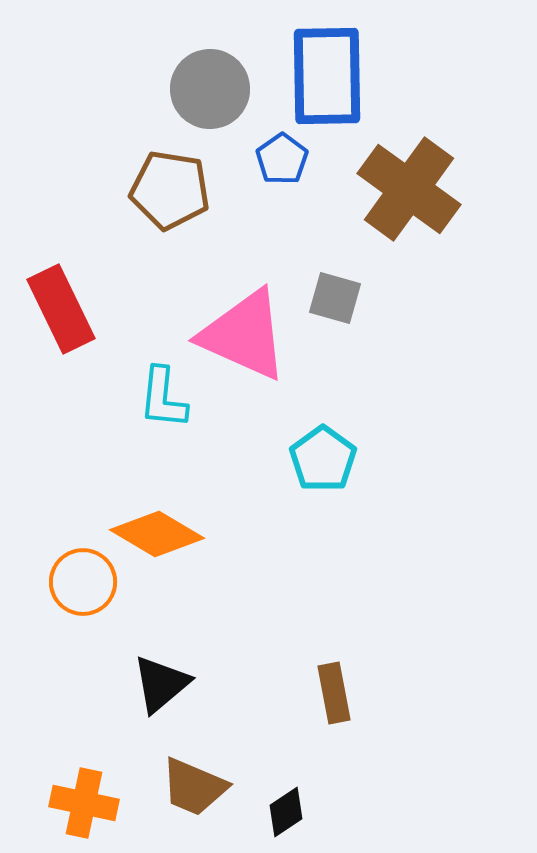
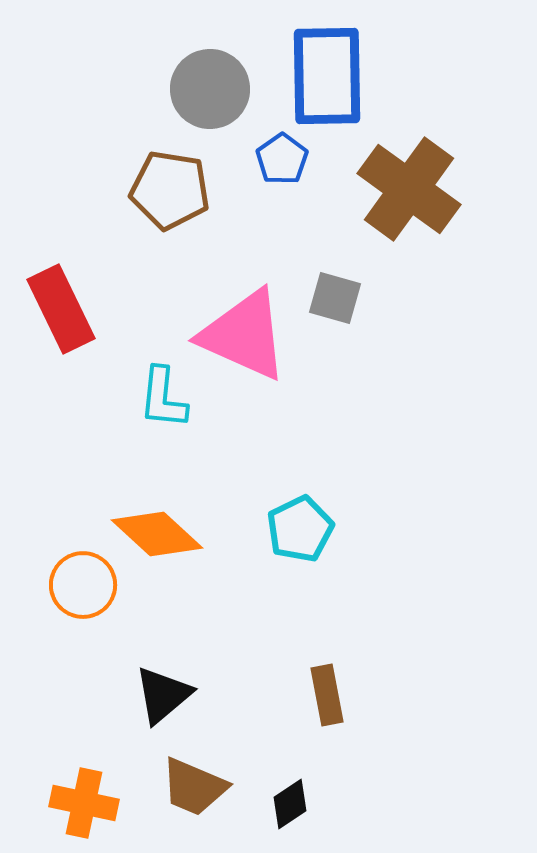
cyan pentagon: moved 23 px left, 70 px down; rotated 10 degrees clockwise
orange diamond: rotated 12 degrees clockwise
orange circle: moved 3 px down
black triangle: moved 2 px right, 11 px down
brown rectangle: moved 7 px left, 2 px down
black diamond: moved 4 px right, 8 px up
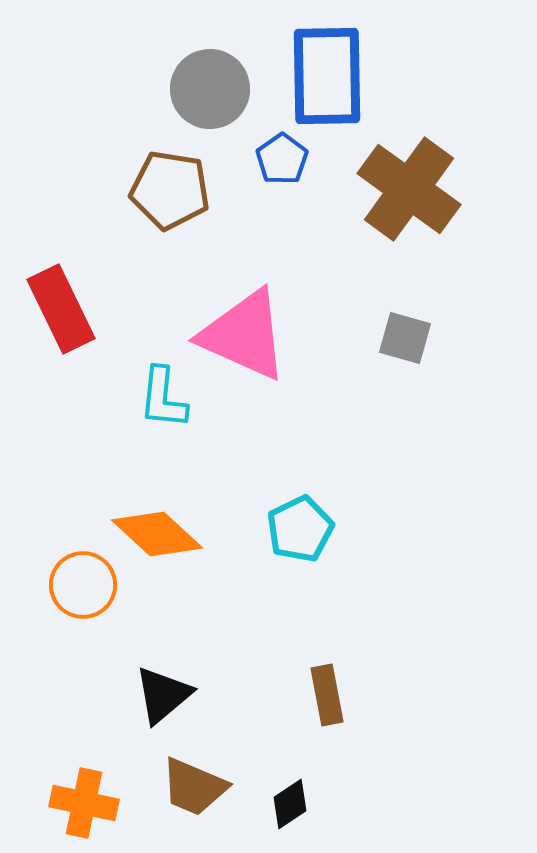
gray square: moved 70 px right, 40 px down
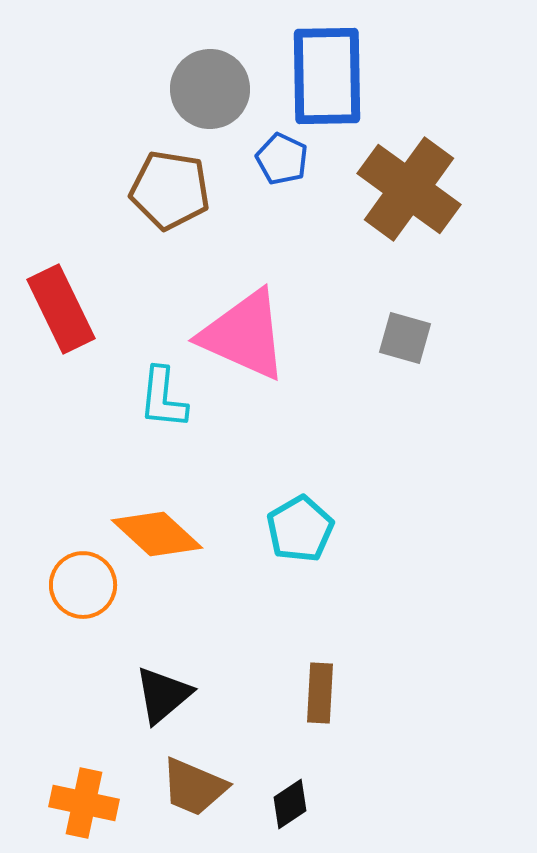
blue pentagon: rotated 12 degrees counterclockwise
cyan pentagon: rotated 4 degrees counterclockwise
brown rectangle: moved 7 px left, 2 px up; rotated 14 degrees clockwise
